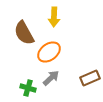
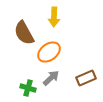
brown rectangle: moved 4 px left
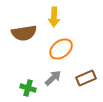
brown semicircle: rotated 70 degrees counterclockwise
orange ellipse: moved 12 px right, 3 px up
gray arrow: moved 2 px right
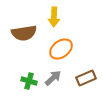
green cross: moved 1 px right, 7 px up
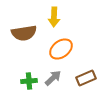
green cross: rotated 21 degrees counterclockwise
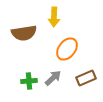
orange ellipse: moved 6 px right; rotated 15 degrees counterclockwise
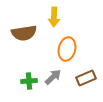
orange ellipse: rotated 25 degrees counterclockwise
gray arrow: moved 1 px up
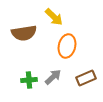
yellow arrow: rotated 48 degrees counterclockwise
orange ellipse: moved 3 px up
green cross: moved 1 px up
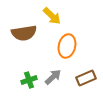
yellow arrow: moved 2 px left, 1 px up
green cross: rotated 14 degrees counterclockwise
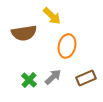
green cross: rotated 28 degrees counterclockwise
